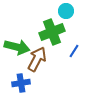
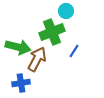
green arrow: moved 1 px right
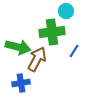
green cross: rotated 15 degrees clockwise
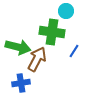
green cross: rotated 15 degrees clockwise
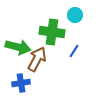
cyan circle: moved 9 px right, 4 px down
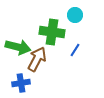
blue line: moved 1 px right, 1 px up
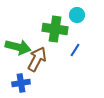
cyan circle: moved 2 px right
green cross: moved 3 px right, 3 px up
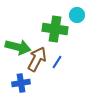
blue line: moved 18 px left, 12 px down
